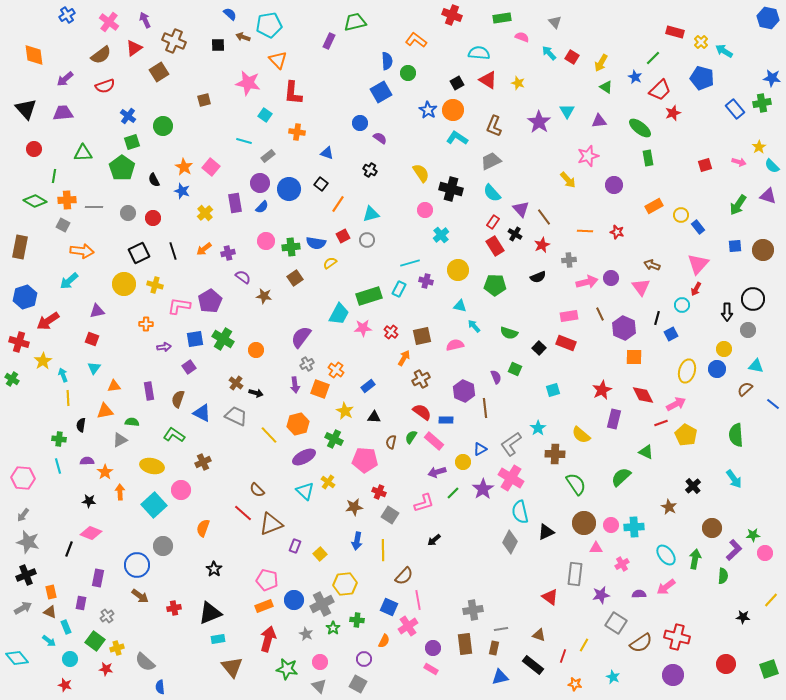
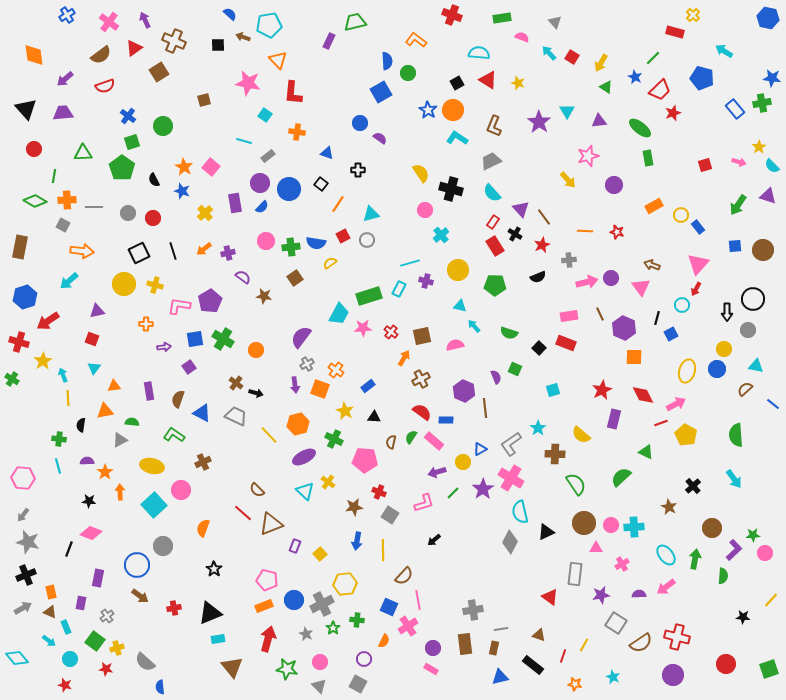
yellow cross at (701, 42): moved 8 px left, 27 px up
black cross at (370, 170): moved 12 px left; rotated 32 degrees counterclockwise
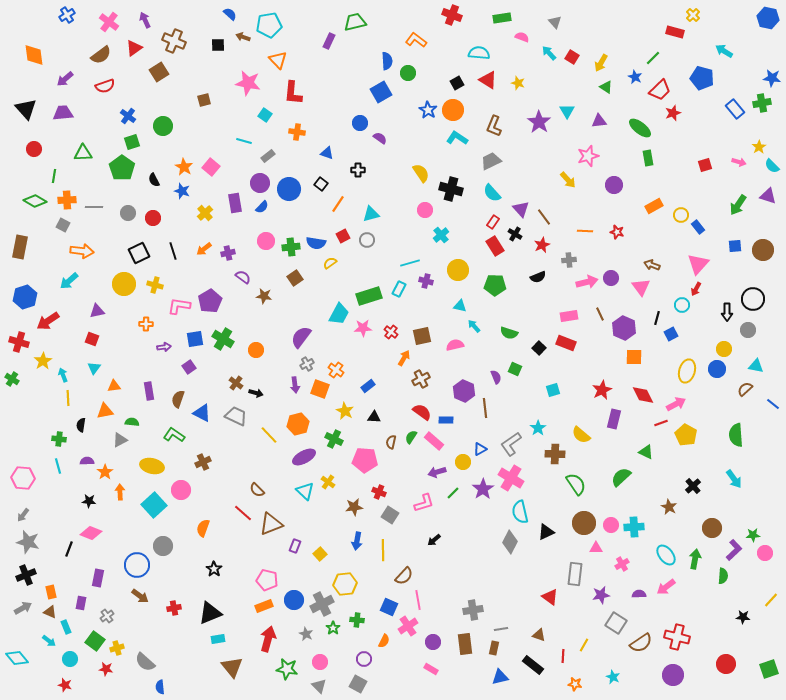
purple circle at (433, 648): moved 6 px up
red line at (563, 656): rotated 16 degrees counterclockwise
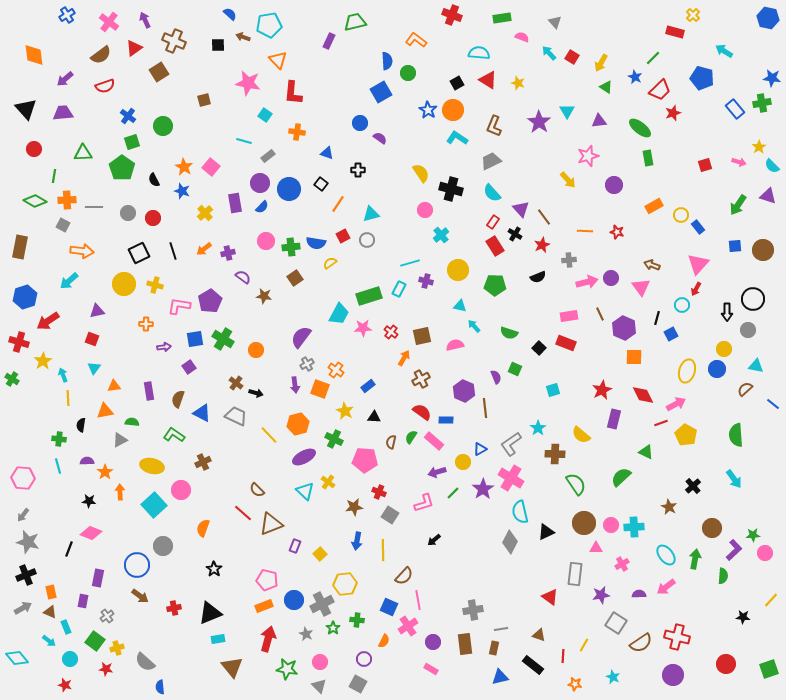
purple rectangle at (81, 603): moved 2 px right, 2 px up
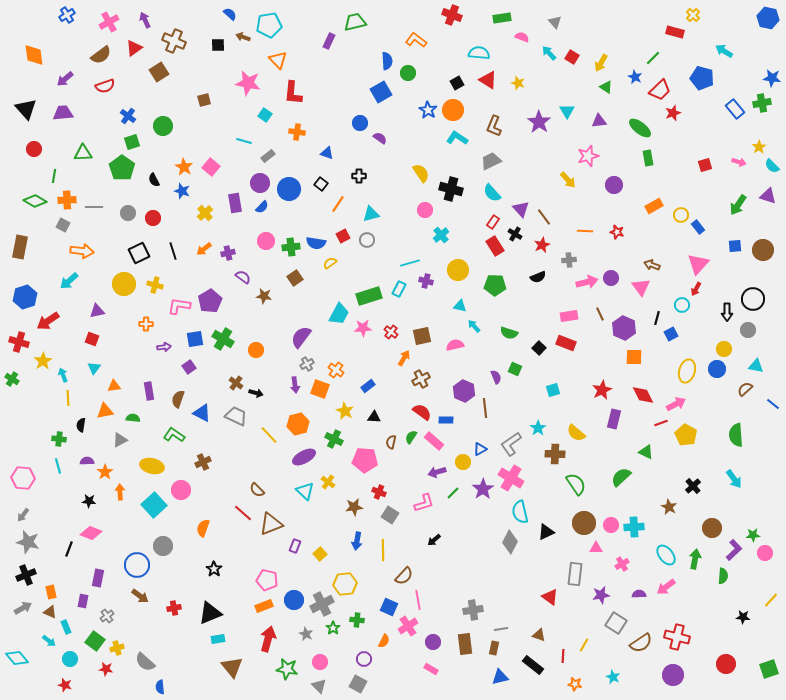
pink cross at (109, 22): rotated 24 degrees clockwise
black cross at (358, 170): moved 1 px right, 6 px down
green semicircle at (132, 422): moved 1 px right, 4 px up
yellow semicircle at (581, 435): moved 5 px left, 2 px up
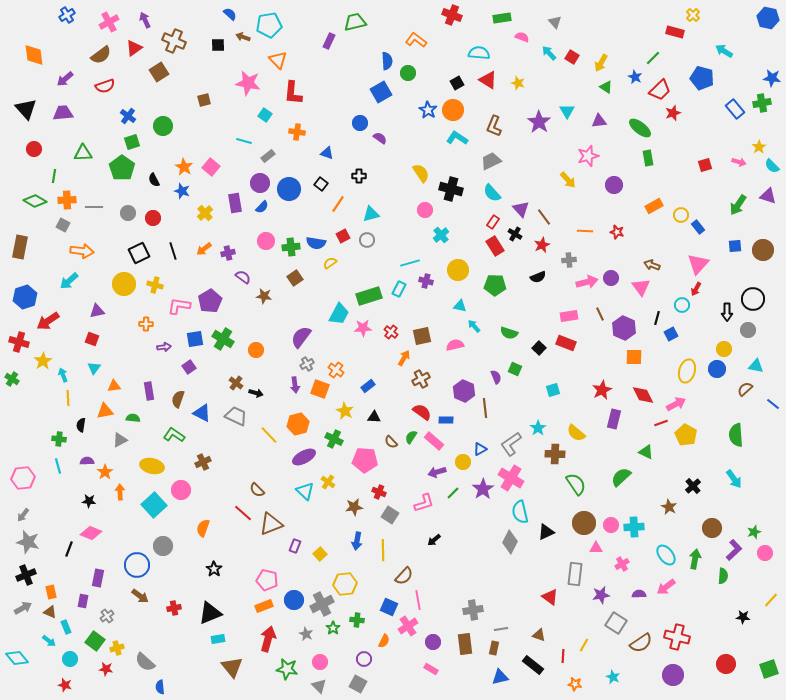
brown semicircle at (391, 442): rotated 56 degrees counterclockwise
pink hexagon at (23, 478): rotated 10 degrees counterclockwise
green star at (753, 535): moved 1 px right, 3 px up; rotated 16 degrees counterclockwise
